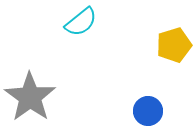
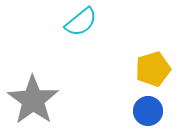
yellow pentagon: moved 21 px left, 24 px down
gray star: moved 3 px right, 3 px down
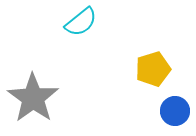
gray star: moved 2 px up
blue circle: moved 27 px right
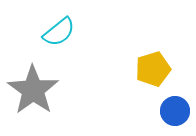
cyan semicircle: moved 22 px left, 10 px down
gray star: moved 8 px up
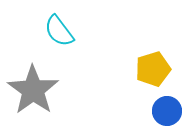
cyan semicircle: moved 1 px up; rotated 92 degrees clockwise
blue circle: moved 8 px left
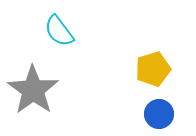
blue circle: moved 8 px left, 3 px down
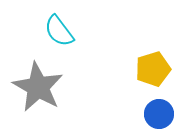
gray star: moved 5 px right, 3 px up; rotated 6 degrees counterclockwise
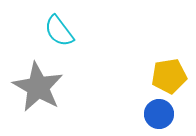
yellow pentagon: moved 16 px right, 7 px down; rotated 8 degrees clockwise
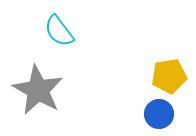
gray star: moved 3 px down
